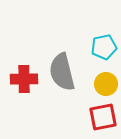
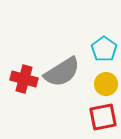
cyan pentagon: moved 2 px down; rotated 25 degrees counterclockwise
gray semicircle: rotated 108 degrees counterclockwise
red cross: rotated 16 degrees clockwise
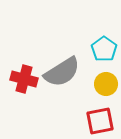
red square: moved 3 px left, 4 px down
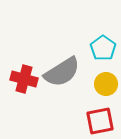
cyan pentagon: moved 1 px left, 1 px up
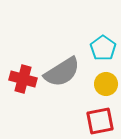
red cross: moved 1 px left
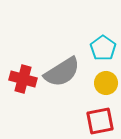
yellow circle: moved 1 px up
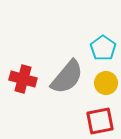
gray semicircle: moved 5 px right, 5 px down; rotated 18 degrees counterclockwise
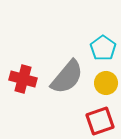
red square: rotated 8 degrees counterclockwise
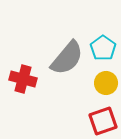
gray semicircle: moved 19 px up
red square: moved 3 px right
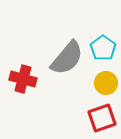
red square: moved 1 px left, 3 px up
